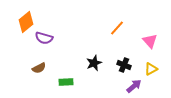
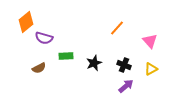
green rectangle: moved 26 px up
purple arrow: moved 8 px left
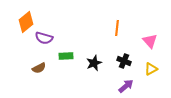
orange line: rotated 35 degrees counterclockwise
black cross: moved 4 px up
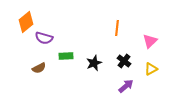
pink triangle: rotated 28 degrees clockwise
black cross: rotated 16 degrees clockwise
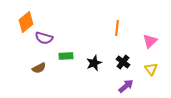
black cross: moved 1 px left, 1 px down
yellow triangle: rotated 40 degrees counterclockwise
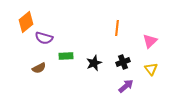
black cross: rotated 32 degrees clockwise
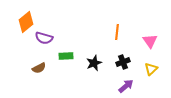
orange line: moved 4 px down
pink triangle: rotated 21 degrees counterclockwise
yellow triangle: rotated 24 degrees clockwise
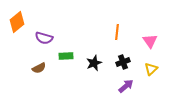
orange diamond: moved 9 px left
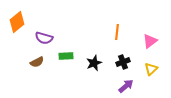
pink triangle: rotated 28 degrees clockwise
brown semicircle: moved 2 px left, 6 px up
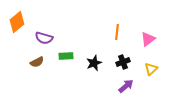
pink triangle: moved 2 px left, 2 px up
